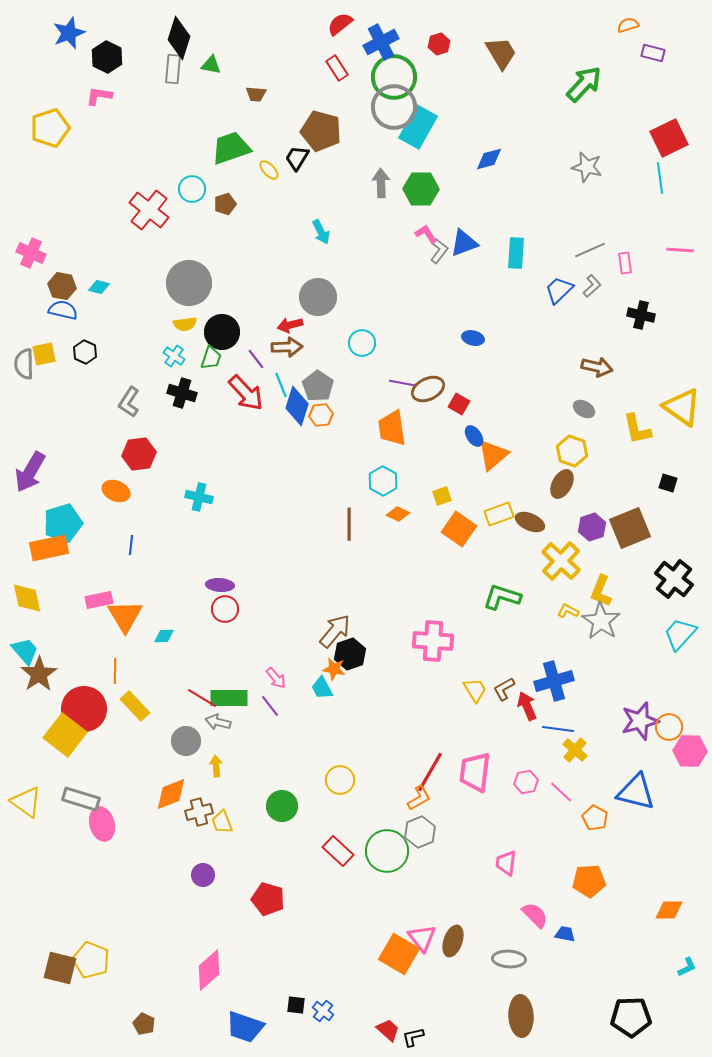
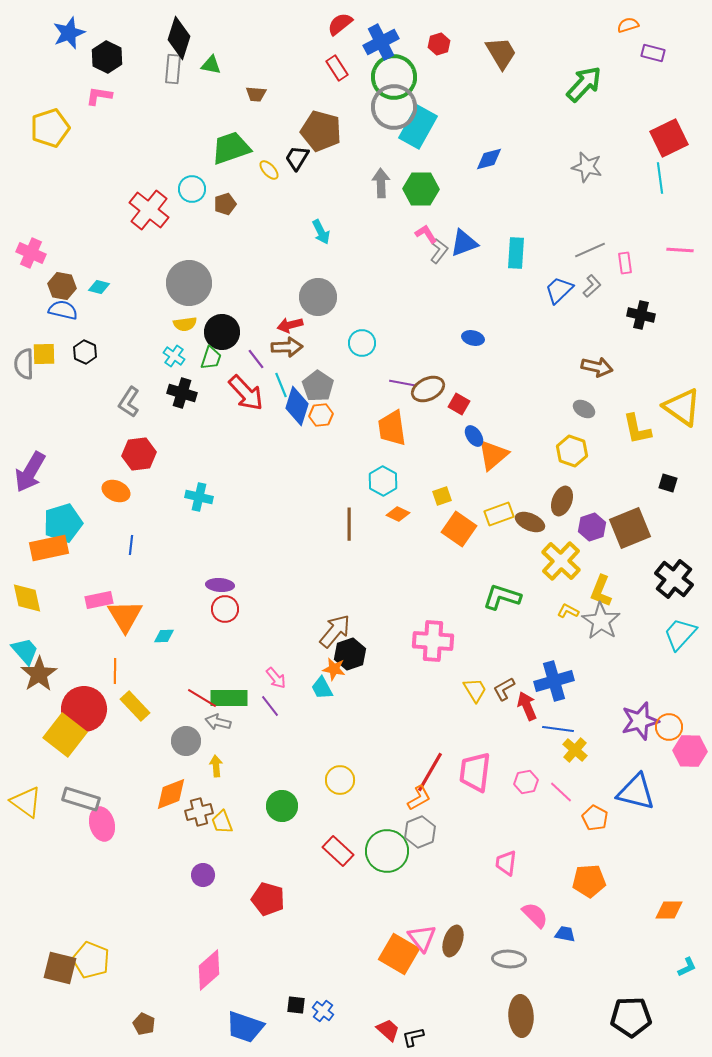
yellow square at (44, 354): rotated 10 degrees clockwise
brown ellipse at (562, 484): moved 17 px down; rotated 8 degrees counterclockwise
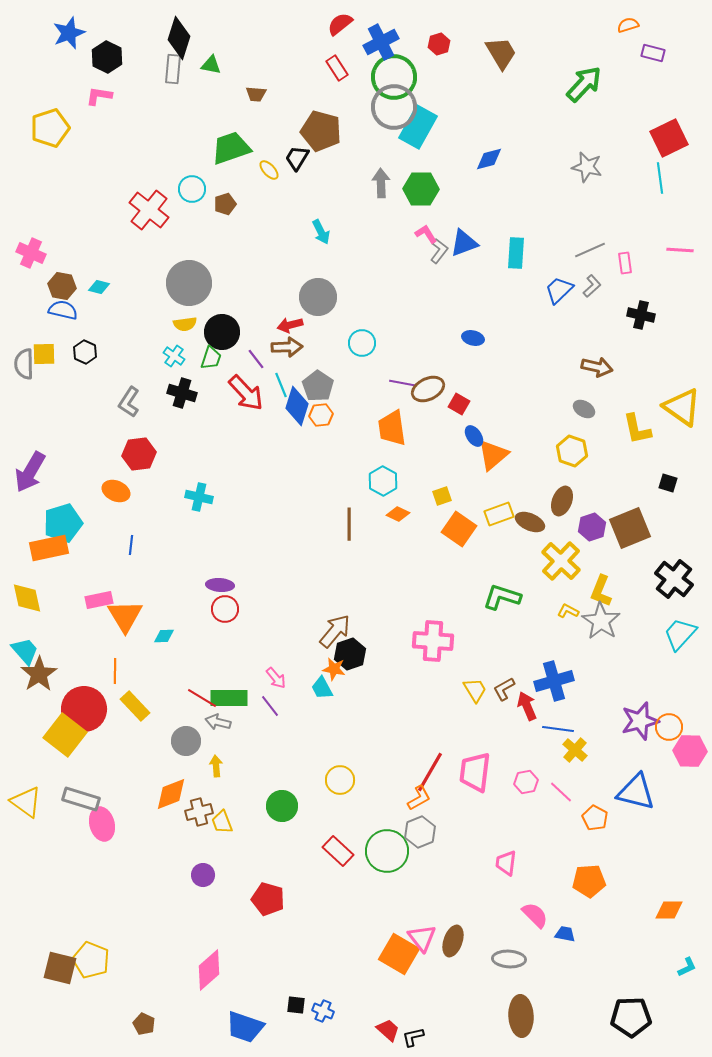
blue cross at (323, 1011): rotated 15 degrees counterclockwise
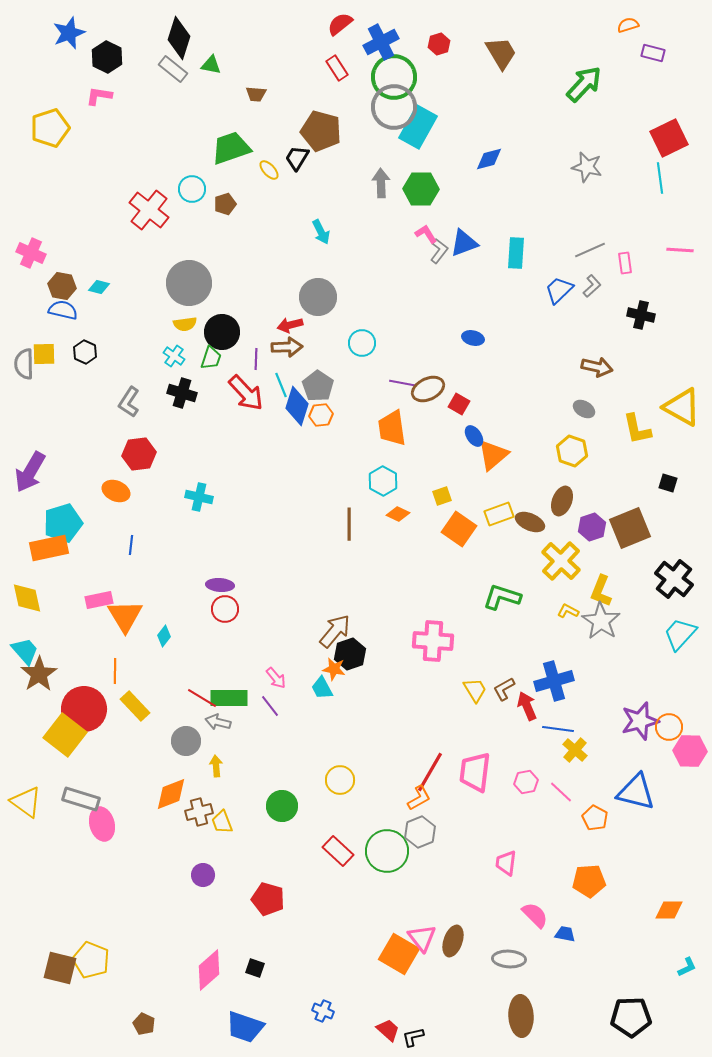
gray rectangle at (173, 69): rotated 56 degrees counterclockwise
purple line at (256, 359): rotated 40 degrees clockwise
yellow triangle at (682, 407): rotated 6 degrees counterclockwise
cyan diamond at (164, 636): rotated 50 degrees counterclockwise
black square at (296, 1005): moved 41 px left, 37 px up; rotated 12 degrees clockwise
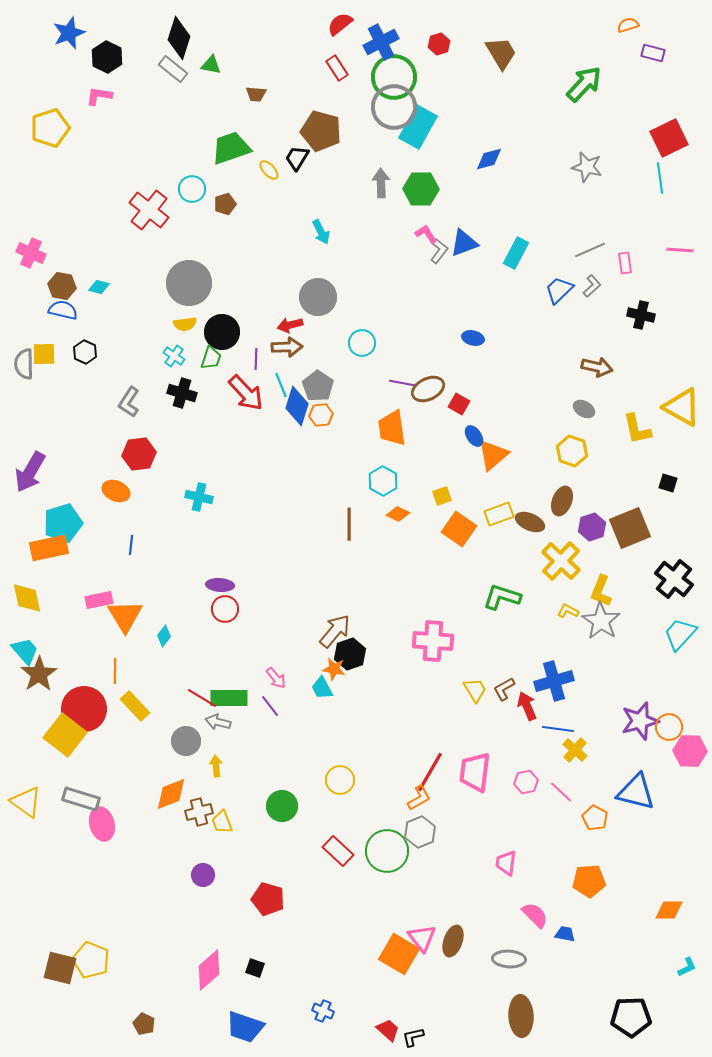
cyan rectangle at (516, 253): rotated 24 degrees clockwise
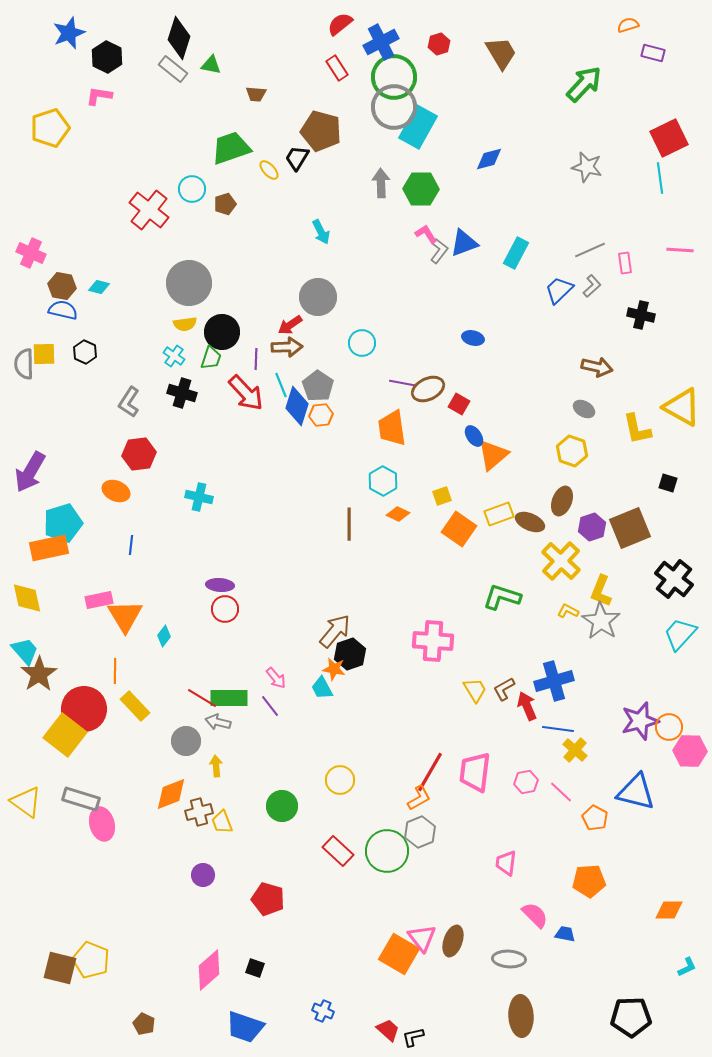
red arrow at (290, 325): rotated 20 degrees counterclockwise
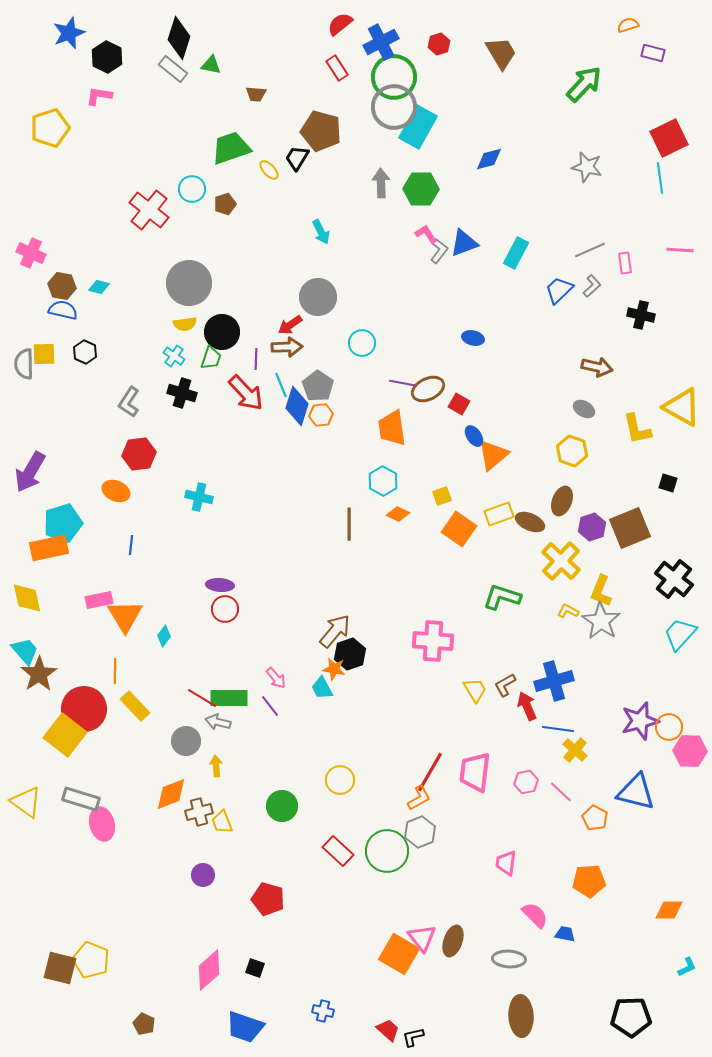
brown L-shape at (504, 689): moved 1 px right, 4 px up
blue cross at (323, 1011): rotated 10 degrees counterclockwise
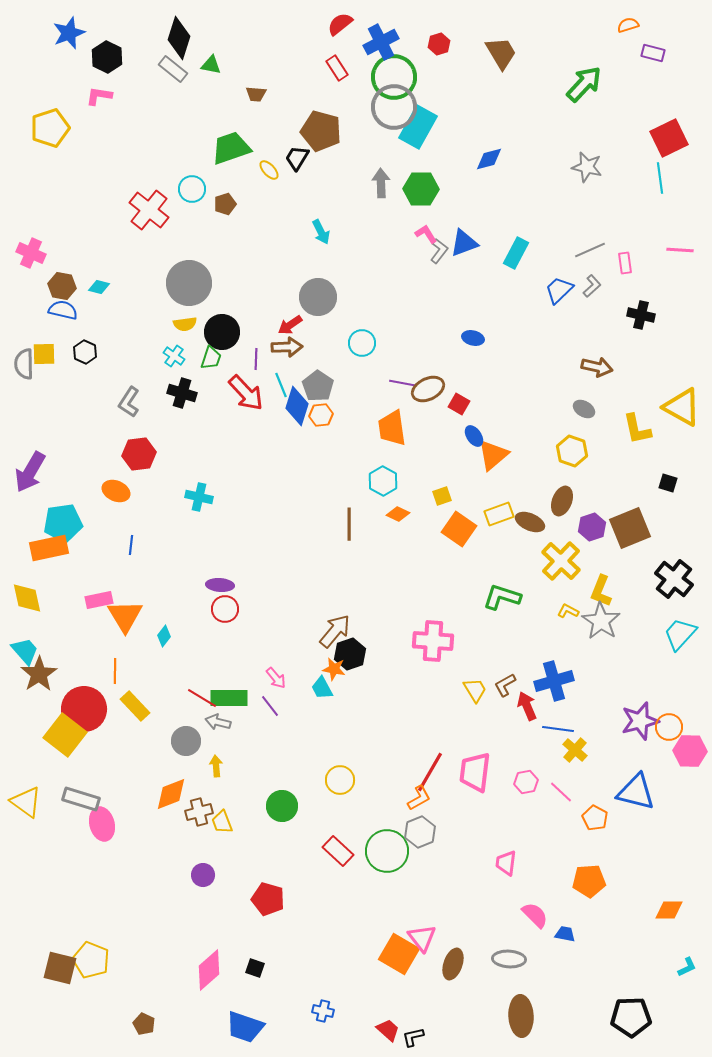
cyan pentagon at (63, 523): rotated 9 degrees clockwise
brown ellipse at (453, 941): moved 23 px down
